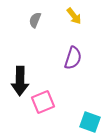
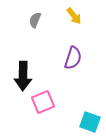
black arrow: moved 3 px right, 5 px up
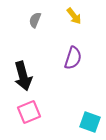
black arrow: rotated 16 degrees counterclockwise
pink square: moved 14 px left, 10 px down
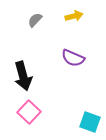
yellow arrow: rotated 66 degrees counterclockwise
gray semicircle: rotated 21 degrees clockwise
purple semicircle: rotated 95 degrees clockwise
pink square: rotated 25 degrees counterclockwise
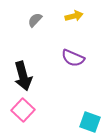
pink square: moved 6 px left, 2 px up
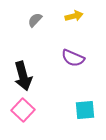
cyan square: moved 5 px left, 12 px up; rotated 25 degrees counterclockwise
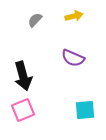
pink square: rotated 25 degrees clockwise
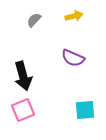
gray semicircle: moved 1 px left
